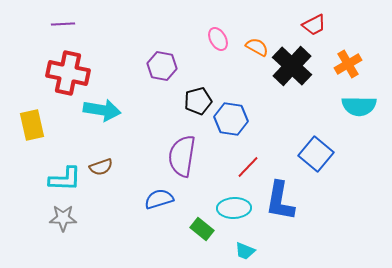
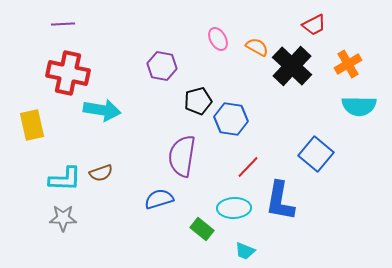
brown semicircle: moved 6 px down
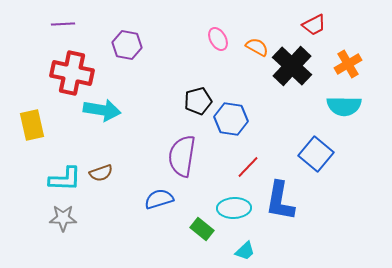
purple hexagon: moved 35 px left, 21 px up
red cross: moved 4 px right
cyan semicircle: moved 15 px left
cyan trapezoid: rotated 65 degrees counterclockwise
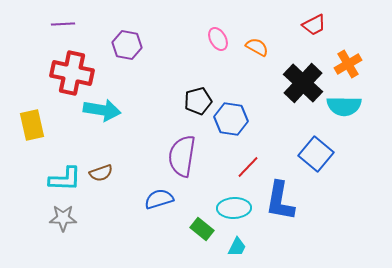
black cross: moved 11 px right, 17 px down
cyan trapezoid: moved 8 px left, 4 px up; rotated 20 degrees counterclockwise
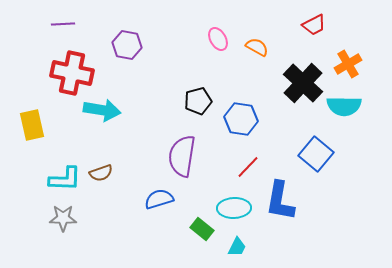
blue hexagon: moved 10 px right
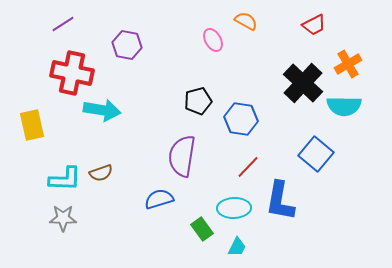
purple line: rotated 30 degrees counterclockwise
pink ellipse: moved 5 px left, 1 px down
orange semicircle: moved 11 px left, 26 px up
green rectangle: rotated 15 degrees clockwise
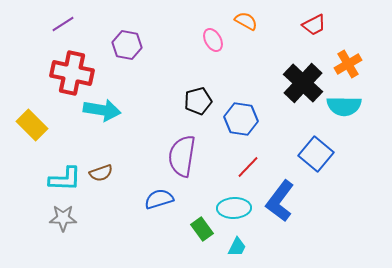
yellow rectangle: rotated 32 degrees counterclockwise
blue L-shape: rotated 27 degrees clockwise
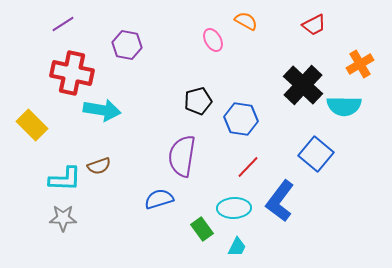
orange cross: moved 12 px right
black cross: moved 2 px down
brown semicircle: moved 2 px left, 7 px up
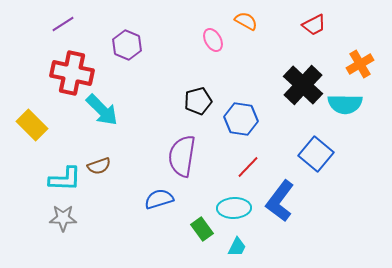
purple hexagon: rotated 12 degrees clockwise
cyan semicircle: moved 1 px right, 2 px up
cyan arrow: rotated 36 degrees clockwise
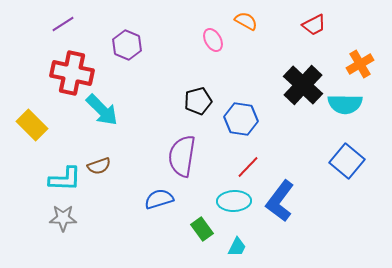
blue square: moved 31 px right, 7 px down
cyan ellipse: moved 7 px up
